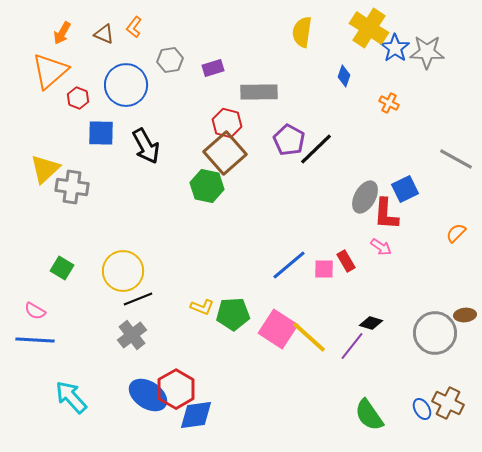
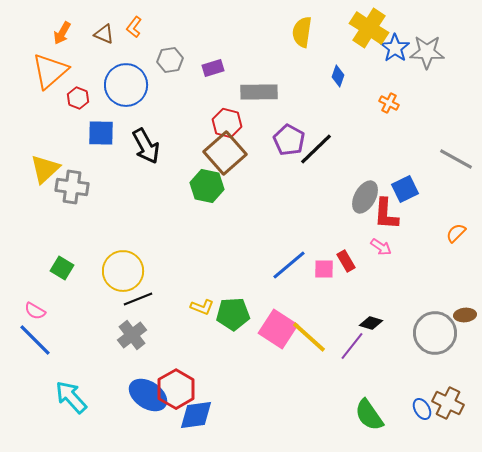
blue diamond at (344, 76): moved 6 px left
blue line at (35, 340): rotated 42 degrees clockwise
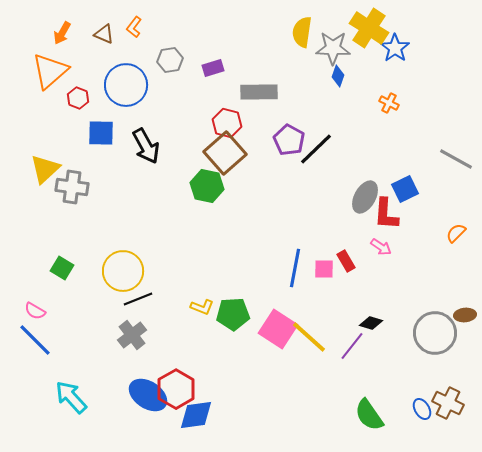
gray star at (427, 52): moved 94 px left, 4 px up
blue line at (289, 265): moved 6 px right, 3 px down; rotated 39 degrees counterclockwise
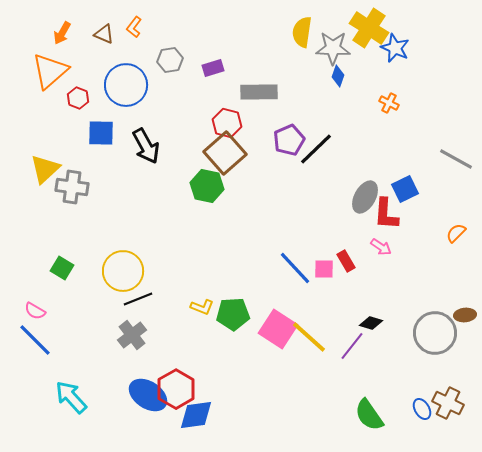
blue star at (395, 48): rotated 12 degrees counterclockwise
purple pentagon at (289, 140): rotated 20 degrees clockwise
blue line at (295, 268): rotated 54 degrees counterclockwise
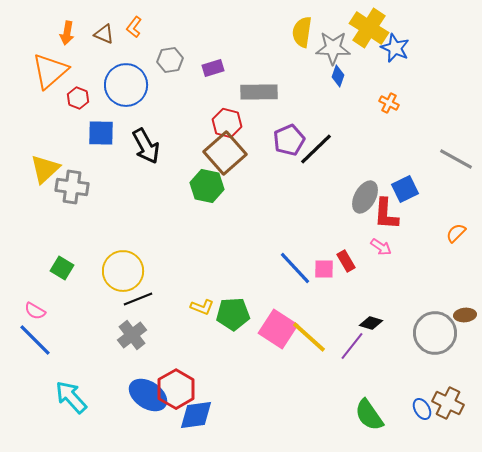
orange arrow at (62, 33): moved 5 px right; rotated 20 degrees counterclockwise
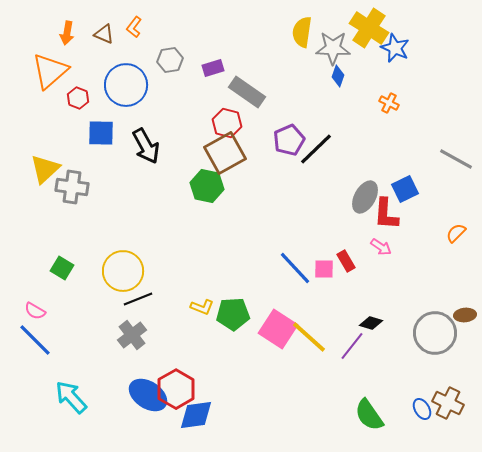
gray rectangle at (259, 92): moved 12 px left; rotated 36 degrees clockwise
brown square at (225, 153): rotated 12 degrees clockwise
